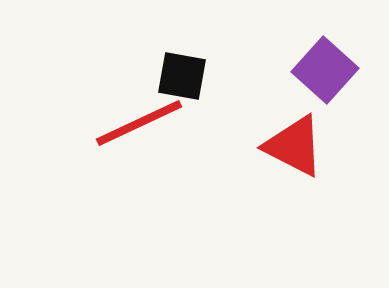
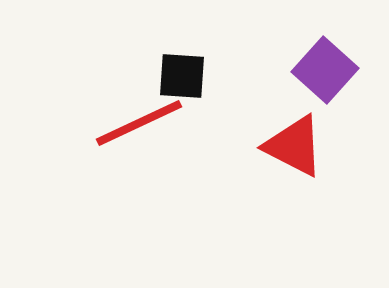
black square: rotated 6 degrees counterclockwise
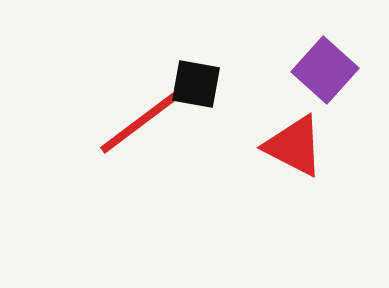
black square: moved 14 px right, 8 px down; rotated 6 degrees clockwise
red line: rotated 12 degrees counterclockwise
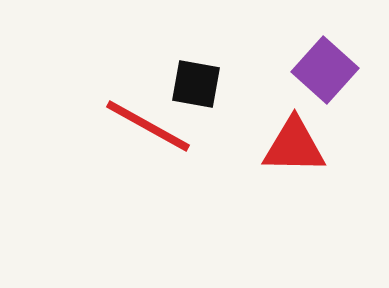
red line: moved 9 px right, 3 px down; rotated 66 degrees clockwise
red triangle: rotated 26 degrees counterclockwise
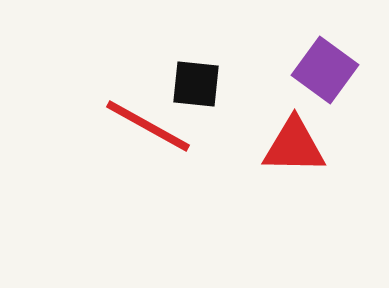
purple square: rotated 6 degrees counterclockwise
black square: rotated 4 degrees counterclockwise
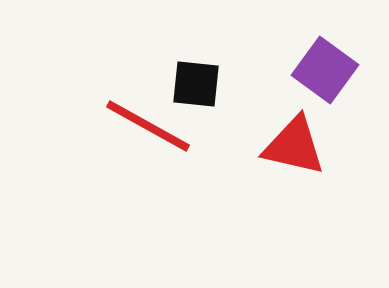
red triangle: rotated 12 degrees clockwise
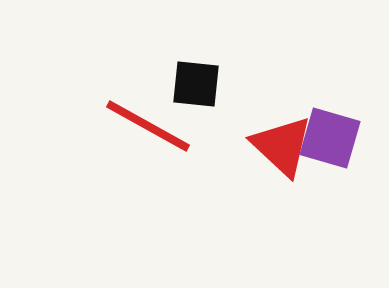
purple square: moved 5 px right, 68 px down; rotated 20 degrees counterclockwise
red triangle: moved 12 px left; rotated 30 degrees clockwise
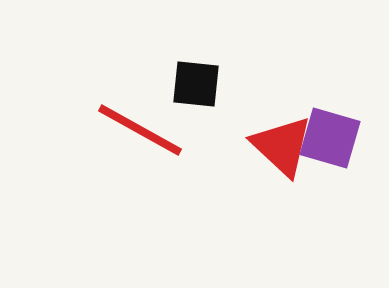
red line: moved 8 px left, 4 px down
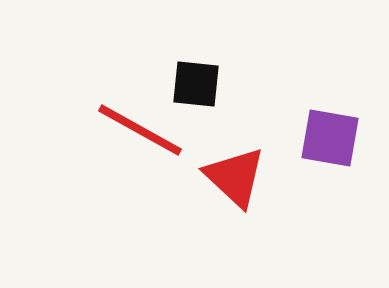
purple square: rotated 6 degrees counterclockwise
red triangle: moved 47 px left, 31 px down
